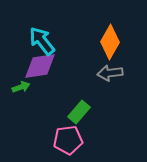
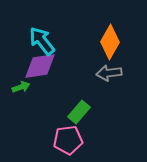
gray arrow: moved 1 px left
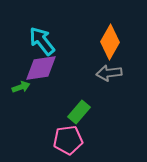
purple diamond: moved 1 px right, 2 px down
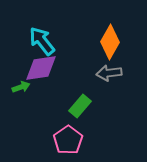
green rectangle: moved 1 px right, 6 px up
pink pentagon: rotated 28 degrees counterclockwise
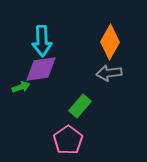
cyan arrow: rotated 144 degrees counterclockwise
purple diamond: moved 1 px down
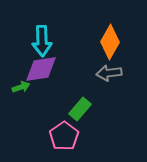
green rectangle: moved 3 px down
pink pentagon: moved 4 px left, 4 px up
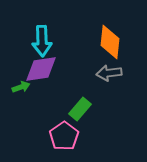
orange diamond: rotated 24 degrees counterclockwise
